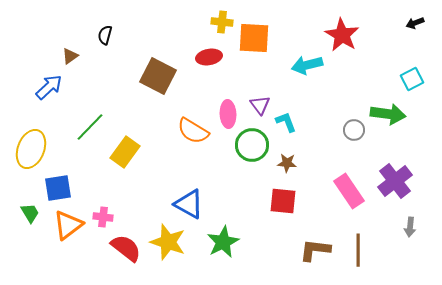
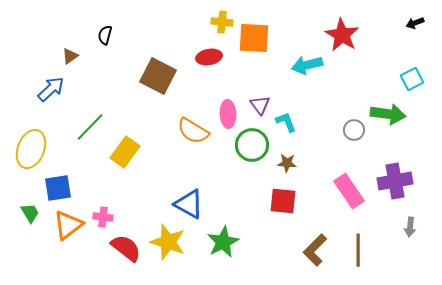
blue arrow: moved 2 px right, 2 px down
purple cross: rotated 28 degrees clockwise
brown L-shape: rotated 52 degrees counterclockwise
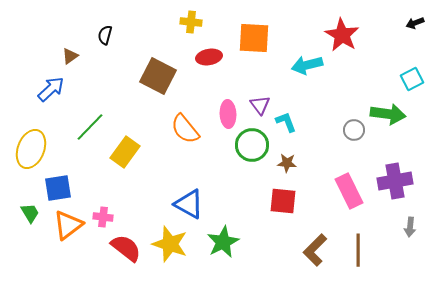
yellow cross: moved 31 px left
orange semicircle: moved 8 px left, 2 px up; rotated 20 degrees clockwise
pink rectangle: rotated 8 degrees clockwise
yellow star: moved 2 px right, 2 px down
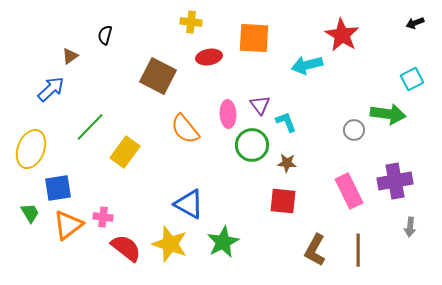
brown L-shape: rotated 16 degrees counterclockwise
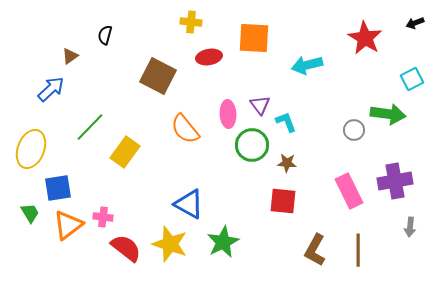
red star: moved 23 px right, 3 px down
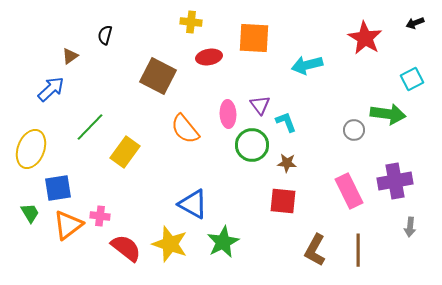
blue triangle: moved 4 px right
pink cross: moved 3 px left, 1 px up
